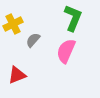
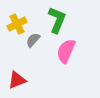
green L-shape: moved 16 px left, 2 px down
yellow cross: moved 4 px right
red triangle: moved 5 px down
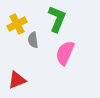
green L-shape: moved 1 px up
gray semicircle: rotated 49 degrees counterclockwise
pink semicircle: moved 1 px left, 2 px down
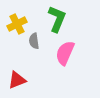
gray semicircle: moved 1 px right, 1 px down
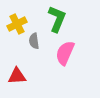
red triangle: moved 4 px up; rotated 18 degrees clockwise
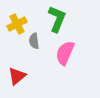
red triangle: rotated 36 degrees counterclockwise
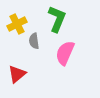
red triangle: moved 2 px up
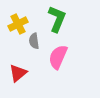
yellow cross: moved 1 px right
pink semicircle: moved 7 px left, 4 px down
red triangle: moved 1 px right, 1 px up
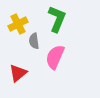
pink semicircle: moved 3 px left
